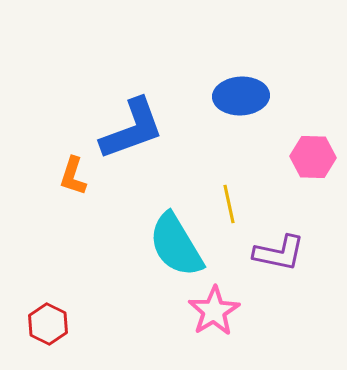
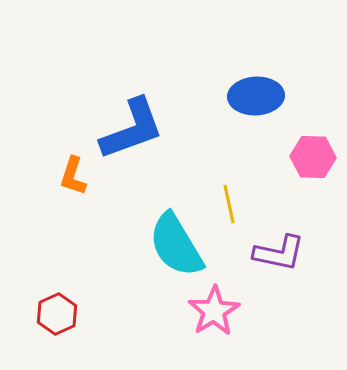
blue ellipse: moved 15 px right
red hexagon: moved 9 px right, 10 px up; rotated 9 degrees clockwise
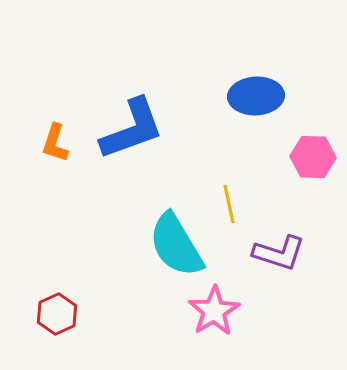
orange L-shape: moved 18 px left, 33 px up
purple L-shape: rotated 6 degrees clockwise
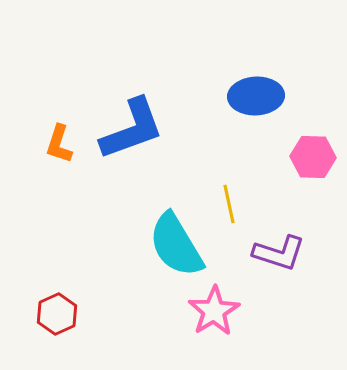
orange L-shape: moved 4 px right, 1 px down
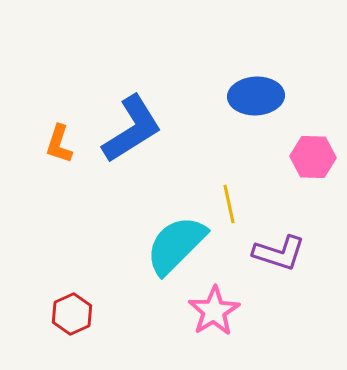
blue L-shape: rotated 12 degrees counterclockwise
cyan semicircle: rotated 76 degrees clockwise
red hexagon: moved 15 px right
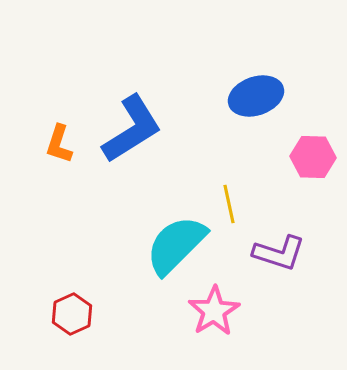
blue ellipse: rotated 16 degrees counterclockwise
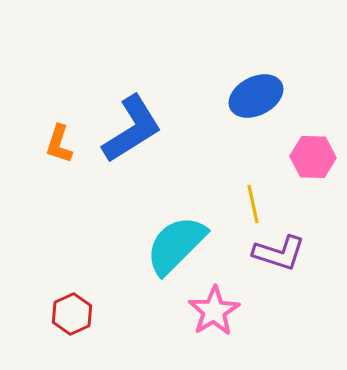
blue ellipse: rotated 8 degrees counterclockwise
yellow line: moved 24 px right
